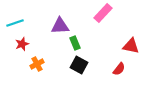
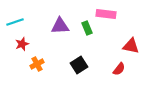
pink rectangle: moved 3 px right, 1 px down; rotated 54 degrees clockwise
cyan line: moved 1 px up
green rectangle: moved 12 px right, 15 px up
black square: rotated 30 degrees clockwise
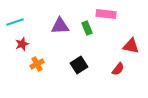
red semicircle: moved 1 px left
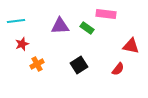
cyan line: moved 1 px right, 1 px up; rotated 12 degrees clockwise
green rectangle: rotated 32 degrees counterclockwise
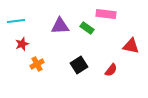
red semicircle: moved 7 px left, 1 px down
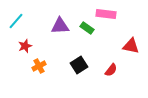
cyan line: rotated 42 degrees counterclockwise
red star: moved 3 px right, 2 px down
orange cross: moved 2 px right, 2 px down
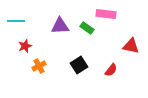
cyan line: rotated 48 degrees clockwise
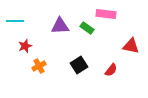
cyan line: moved 1 px left
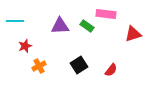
green rectangle: moved 2 px up
red triangle: moved 2 px right, 12 px up; rotated 30 degrees counterclockwise
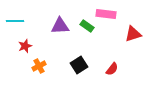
red semicircle: moved 1 px right, 1 px up
